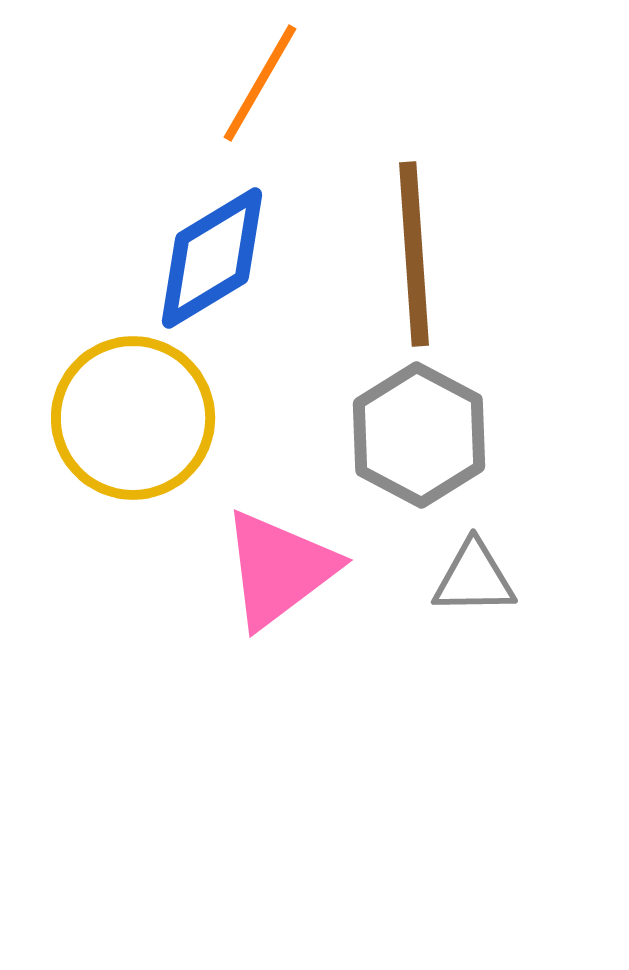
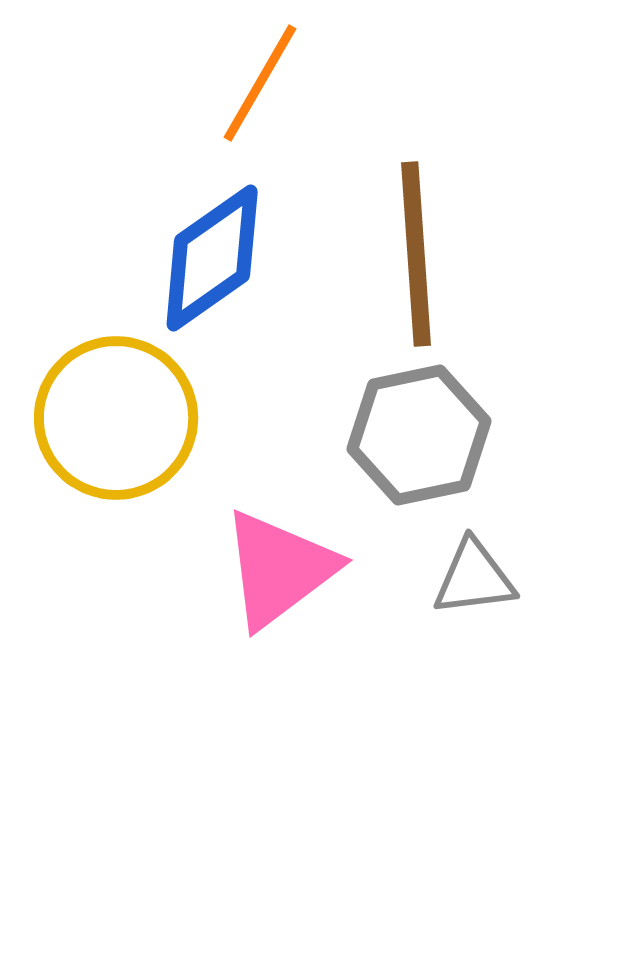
brown line: moved 2 px right
blue diamond: rotated 4 degrees counterclockwise
yellow circle: moved 17 px left
gray hexagon: rotated 20 degrees clockwise
gray triangle: rotated 6 degrees counterclockwise
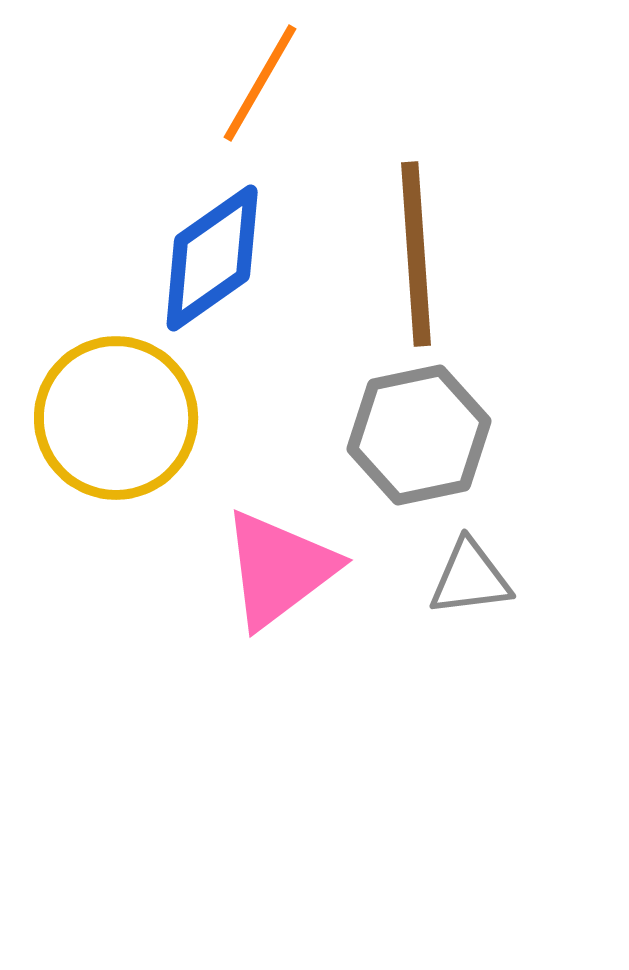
gray triangle: moved 4 px left
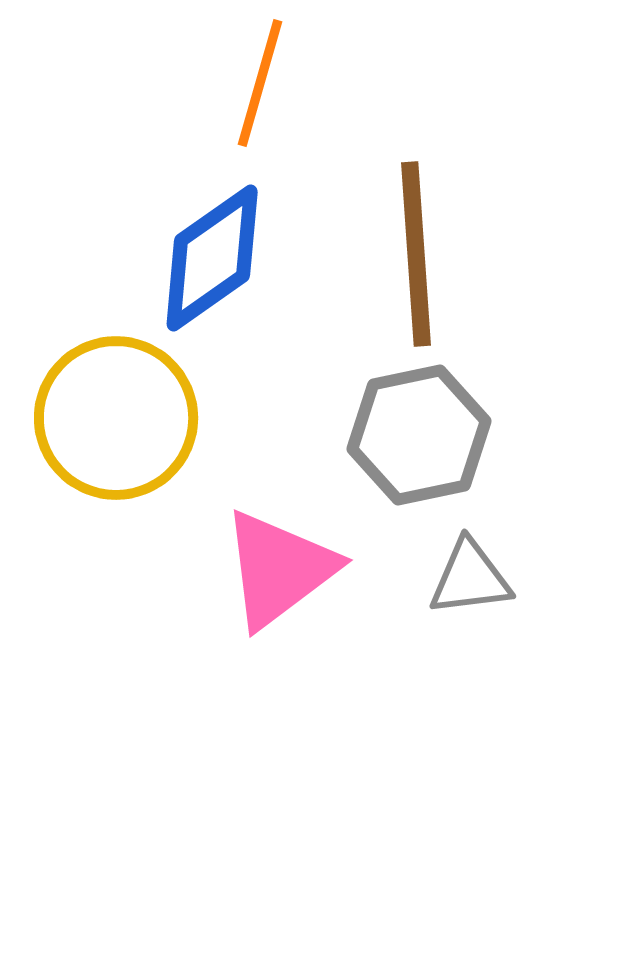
orange line: rotated 14 degrees counterclockwise
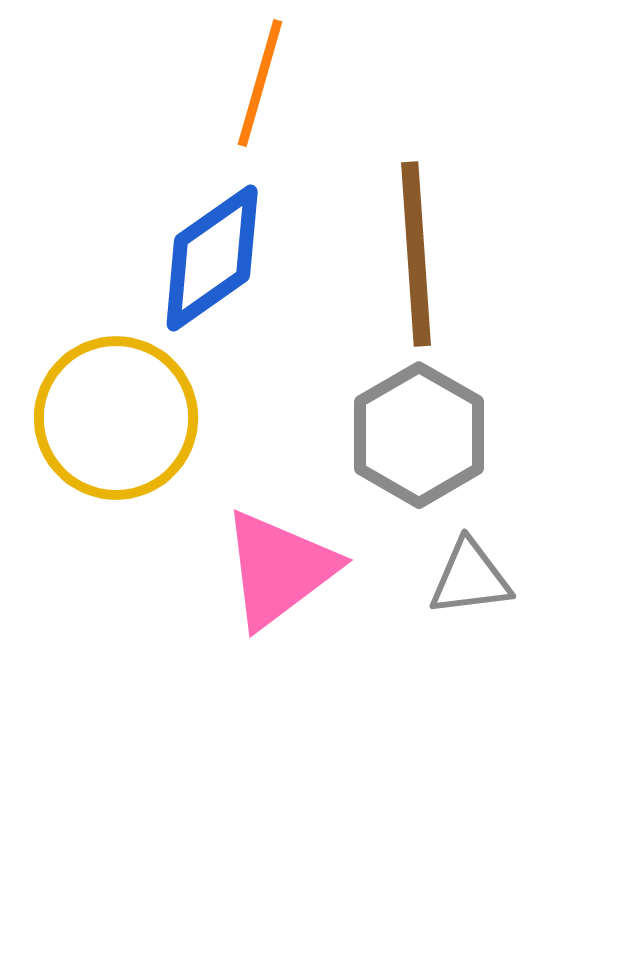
gray hexagon: rotated 18 degrees counterclockwise
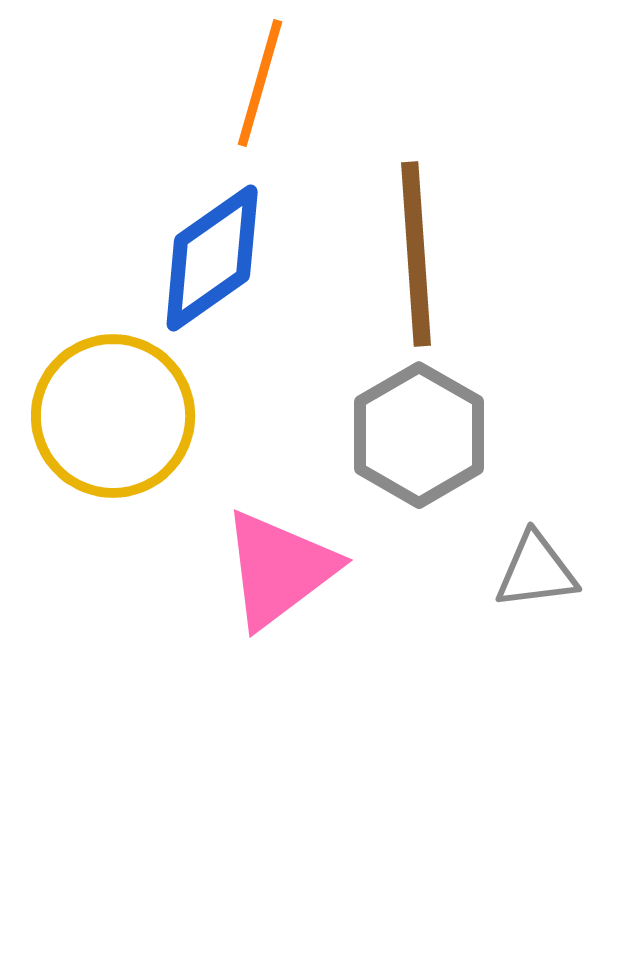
yellow circle: moved 3 px left, 2 px up
gray triangle: moved 66 px right, 7 px up
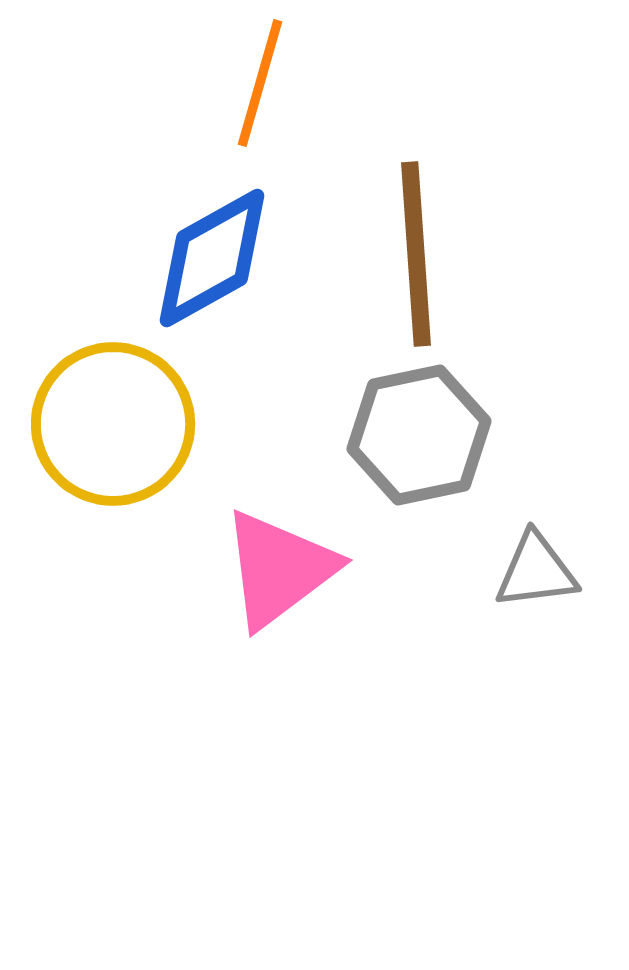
blue diamond: rotated 6 degrees clockwise
yellow circle: moved 8 px down
gray hexagon: rotated 18 degrees clockwise
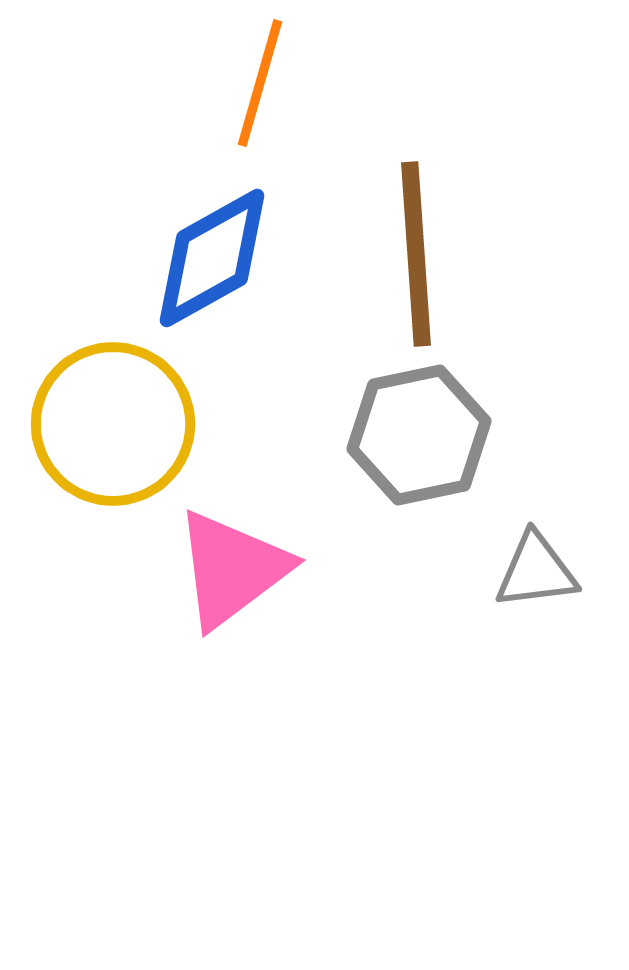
pink triangle: moved 47 px left
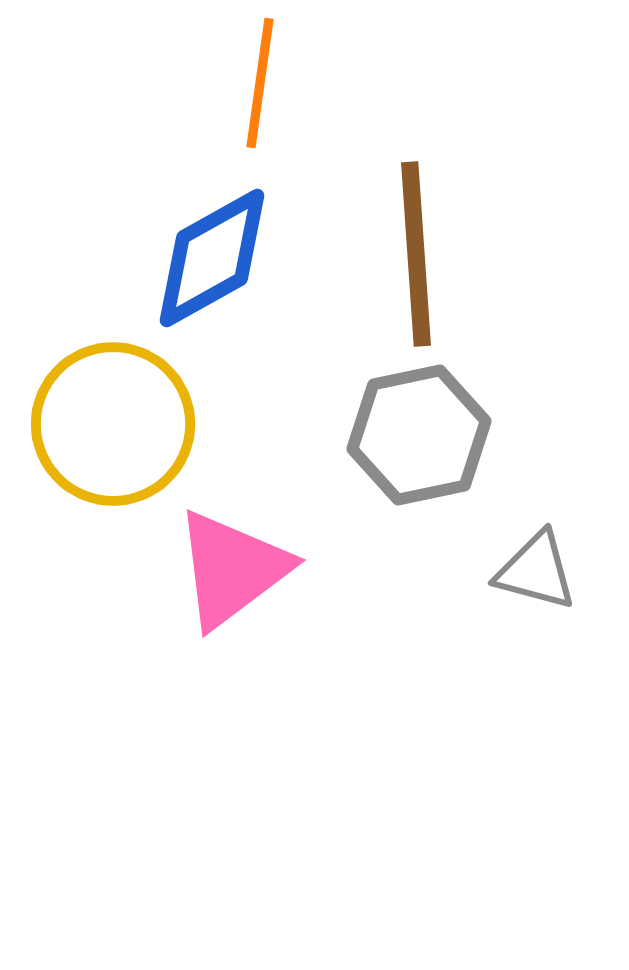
orange line: rotated 8 degrees counterclockwise
gray triangle: rotated 22 degrees clockwise
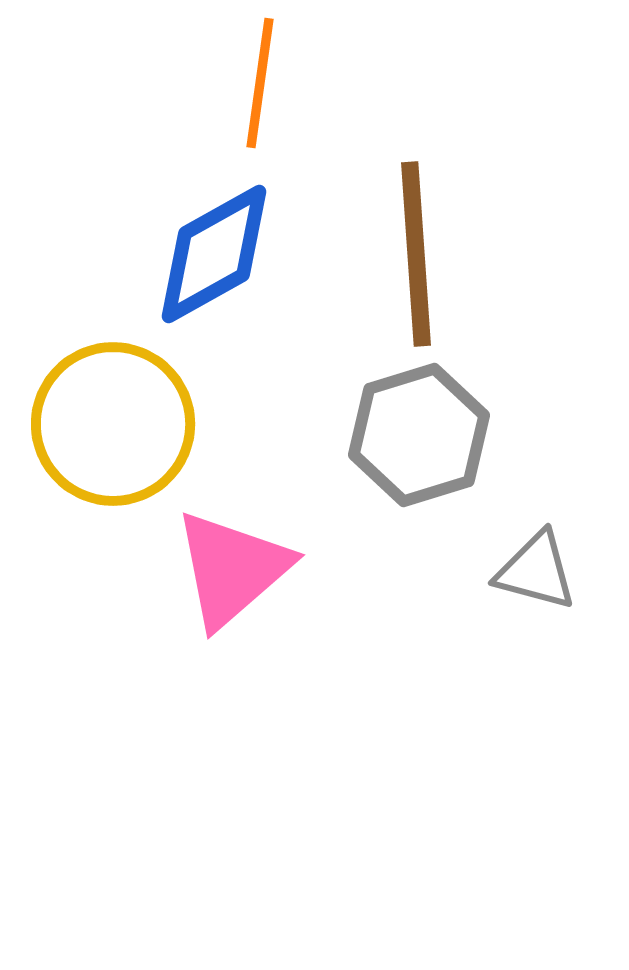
blue diamond: moved 2 px right, 4 px up
gray hexagon: rotated 5 degrees counterclockwise
pink triangle: rotated 4 degrees counterclockwise
